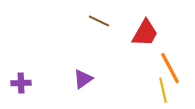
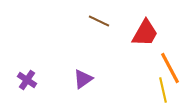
purple cross: moved 6 px right, 3 px up; rotated 36 degrees clockwise
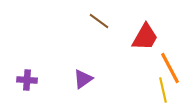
brown line: rotated 10 degrees clockwise
red trapezoid: moved 4 px down
purple cross: rotated 30 degrees counterclockwise
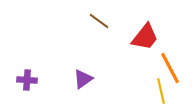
red trapezoid: rotated 8 degrees clockwise
yellow line: moved 2 px left, 1 px down
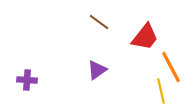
brown line: moved 1 px down
orange line: moved 1 px right, 1 px up
purple triangle: moved 14 px right, 9 px up
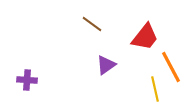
brown line: moved 7 px left, 2 px down
purple triangle: moved 9 px right, 5 px up
yellow line: moved 6 px left, 2 px up
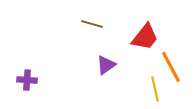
brown line: rotated 20 degrees counterclockwise
